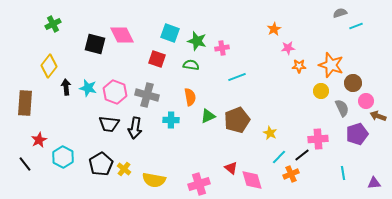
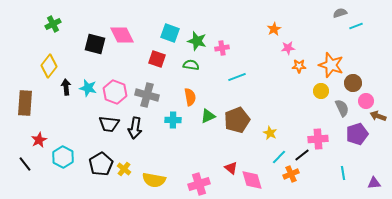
cyan cross at (171, 120): moved 2 px right
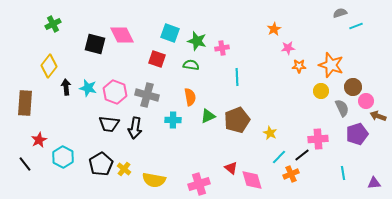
cyan line at (237, 77): rotated 72 degrees counterclockwise
brown circle at (353, 83): moved 4 px down
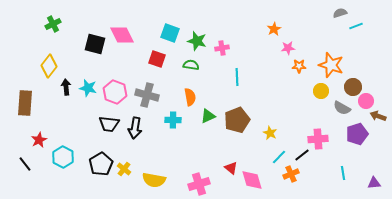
gray semicircle at (342, 108): rotated 144 degrees clockwise
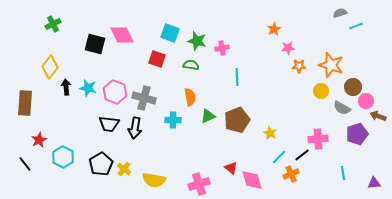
yellow diamond at (49, 66): moved 1 px right, 1 px down
gray cross at (147, 95): moved 3 px left, 3 px down
